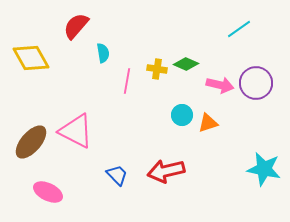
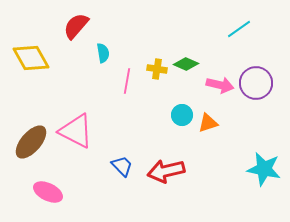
blue trapezoid: moved 5 px right, 9 px up
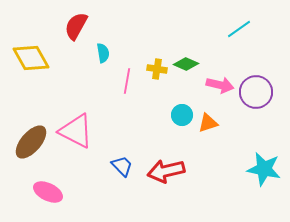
red semicircle: rotated 12 degrees counterclockwise
purple circle: moved 9 px down
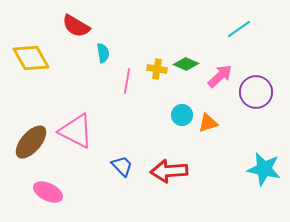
red semicircle: rotated 88 degrees counterclockwise
pink arrow: moved 9 px up; rotated 56 degrees counterclockwise
red arrow: moved 3 px right; rotated 9 degrees clockwise
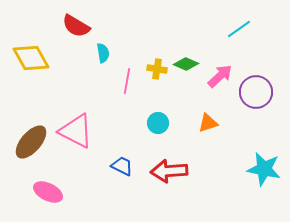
cyan circle: moved 24 px left, 8 px down
blue trapezoid: rotated 20 degrees counterclockwise
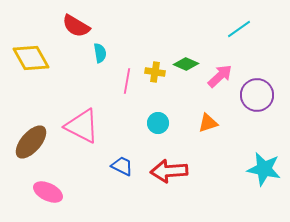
cyan semicircle: moved 3 px left
yellow cross: moved 2 px left, 3 px down
purple circle: moved 1 px right, 3 px down
pink triangle: moved 6 px right, 5 px up
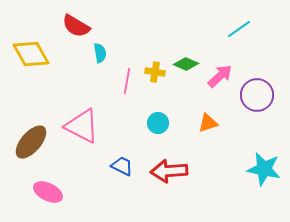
yellow diamond: moved 4 px up
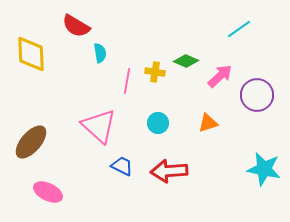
yellow diamond: rotated 27 degrees clockwise
green diamond: moved 3 px up
pink triangle: moved 17 px right; rotated 15 degrees clockwise
